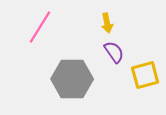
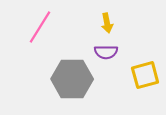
purple semicircle: moved 8 px left; rotated 125 degrees clockwise
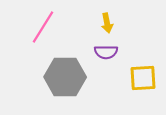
pink line: moved 3 px right
yellow square: moved 2 px left, 3 px down; rotated 12 degrees clockwise
gray hexagon: moved 7 px left, 2 px up
